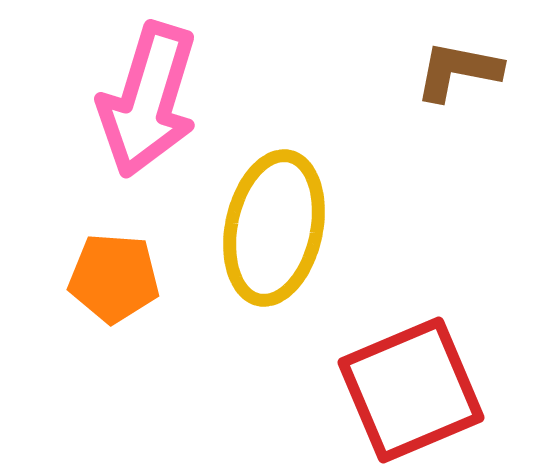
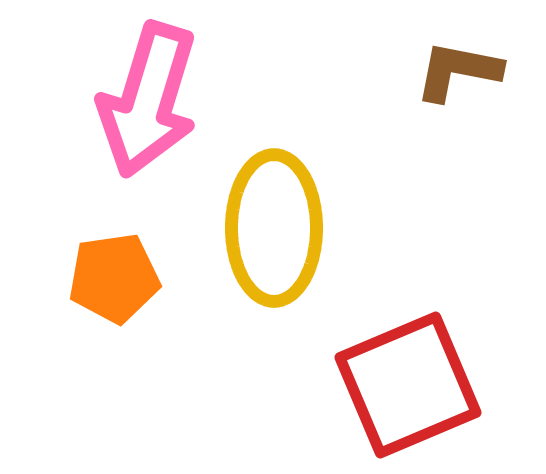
yellow ellipse: rotated 12 degrees counterclockwise
orange pentagon: rotated 12 degrees counterclockwise
red square: moved 3 px left, 5 px up
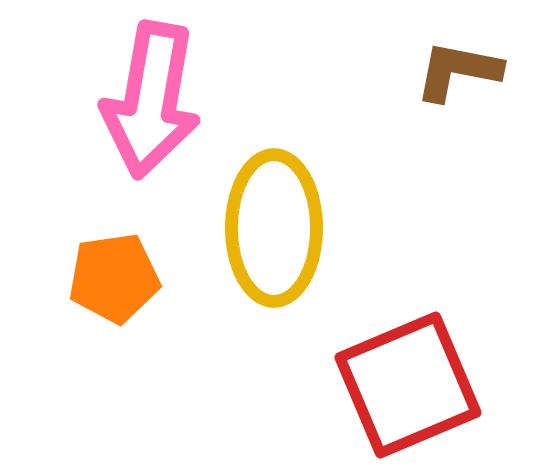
pink arrow: moved 3 px right; rotated 7 degrees counterclockwise
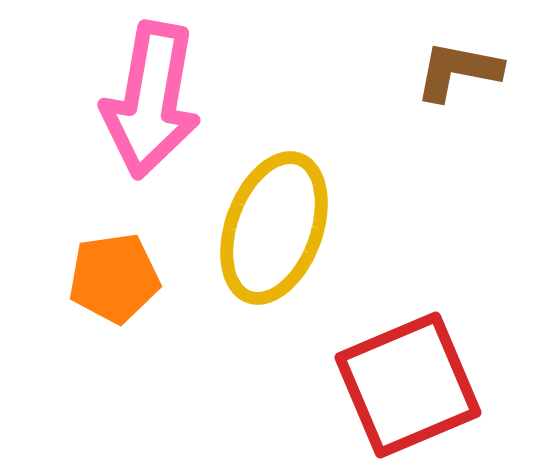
yellow ellipse: rotated 20 degrees clockwise
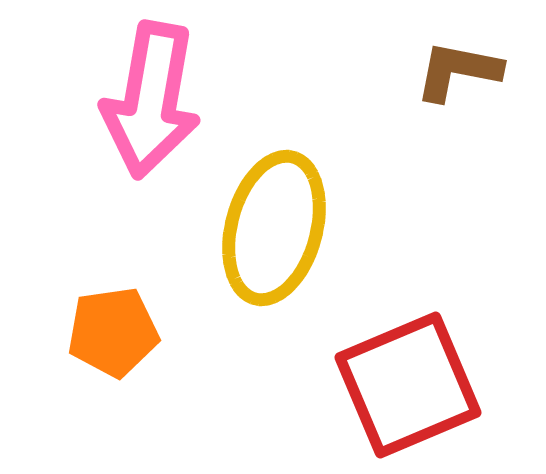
yellow ellipse: rotated 5 degrees counterclockwise
orange pentagon: moved 1 px left, 54 px down
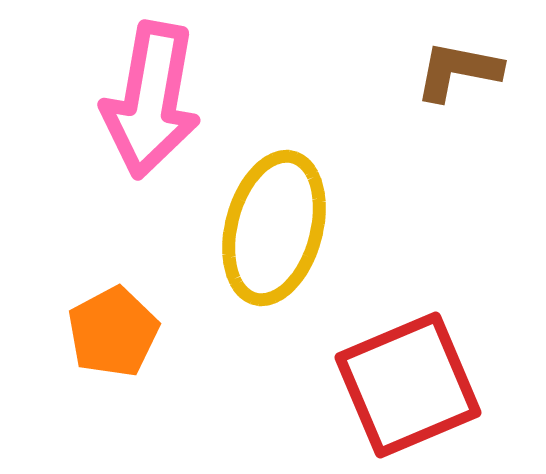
orange pentagon: rotated 20 degrees counterclockwise
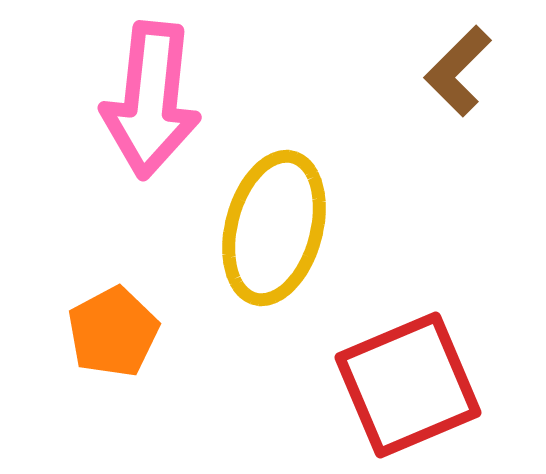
brown L-shape: rotated 56 degrees counterclockwise
pink arrow: rotated 4 degrees counterclockwise
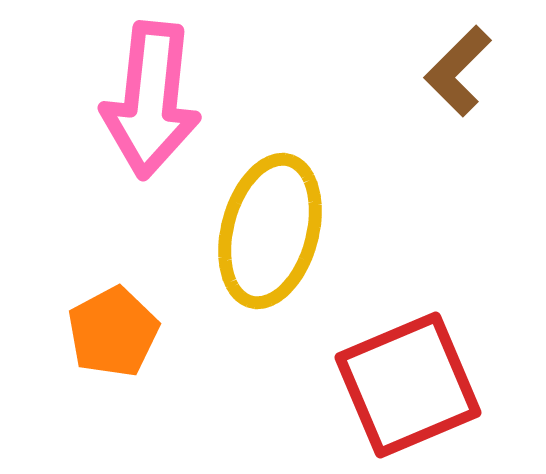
yellow ellipse: moved 4 px left, 3 px down
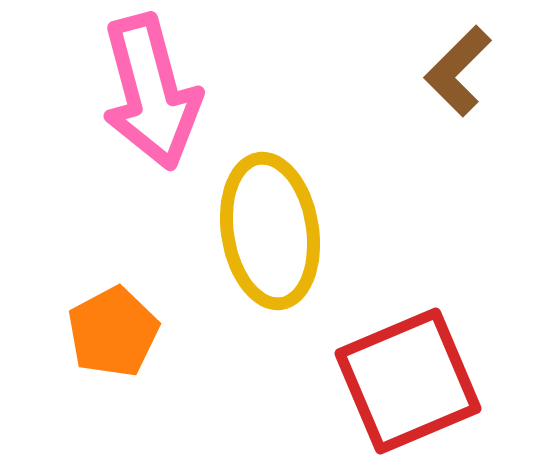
pink arrow: moved 8 px up; rotated 21 degrees counterclockwise
yellow ellipse: rotated 24 degrees counterclockwise
red square: moved 4 px up
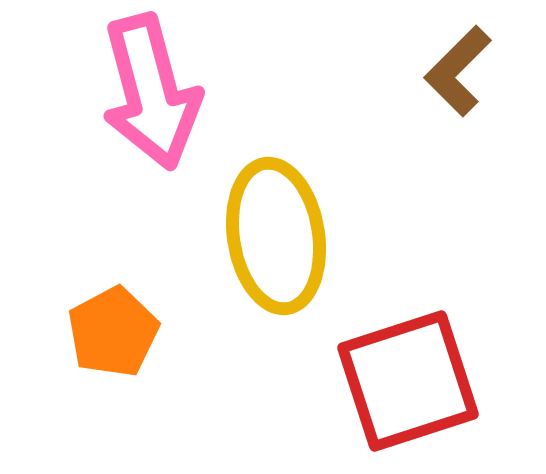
yellow ellipse: moved 6 px right, 5 px down
red square: rotated 5 degrees clockwise
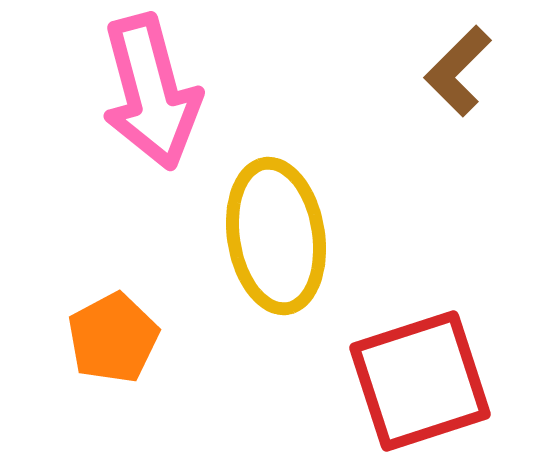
orange pentagon: moved 6 px down
red square: moved 12 px right
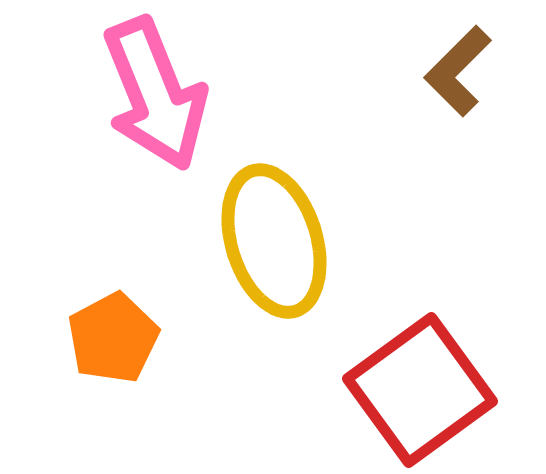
pink arrow: moved 4 px right, 2 px down; rotated 7 degrees counterclockwise
yellow ellipse: moved 2 px left, 5 px down; rotated 8 degrees counterclockwise
red square: moved 9 px down; rotated 18 degrees counterclockwise
